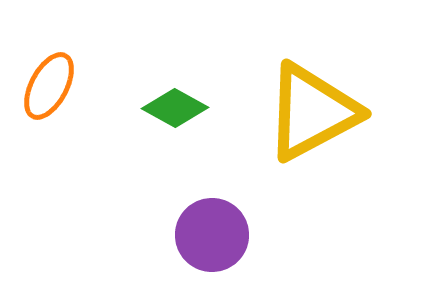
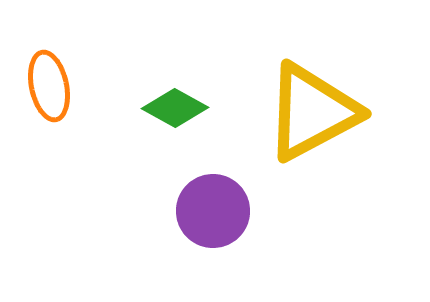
orange ellipse: rotated 40 degrees counterclockwise
purple circle: moved 1 px right, 24 px up
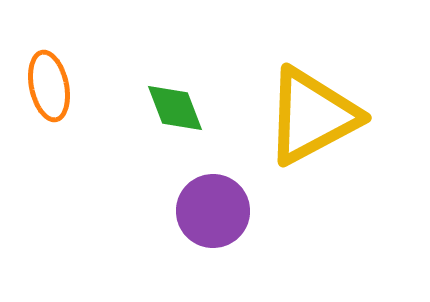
green diamond: rotated 40 degrees clockwise
yellow triangle: moved 4 px down
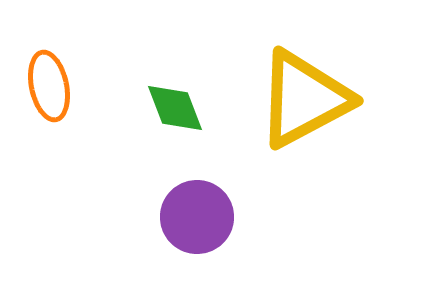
yellow triangle: moved 8 px left, 17 px up
purple circle: moved 16 px left, 6 px down
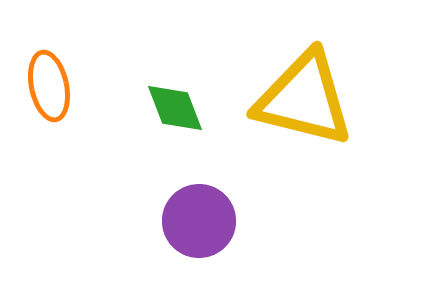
yellow triangle: rotated 42 degrees clockwise
purple circle: moved 2 px right, 4 px down
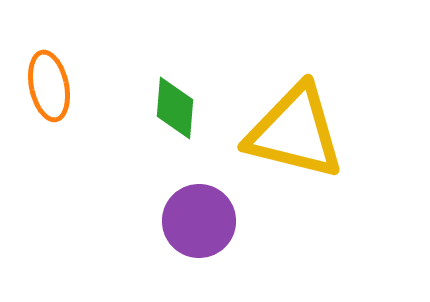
yellow triangle: moved 9 px left, 33 px down
green diamond: rotated 26 degrees clockwise
